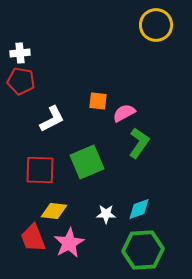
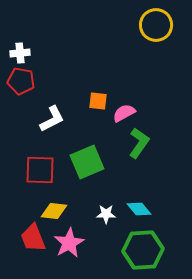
cyan diamond: rotated 70 degrees clockwise
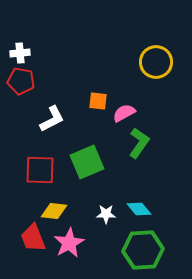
yellow circle: moved 37 px down
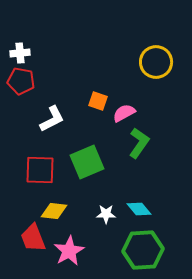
orange square: rotated 12 degrees clockwise
pink star: moved 8 px down
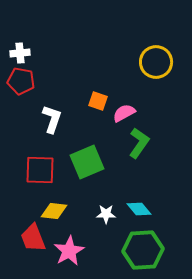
white L-shape: rotated 44 degrees counterclockwise
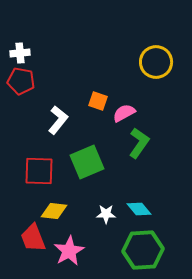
white L-shape: moved 6 px right, 1 px down; rotated 20 degrees clockwise
red square: moved 1 px left, 1 px down
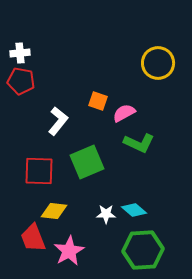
yellow circle: moved 2 px right, 1 px down
white L-shape: moved 1 px down
green L-shape: rotated 80 degrees clockwise
cyan diamond: moved 5 px left, 1 px down; rotated 10 degrees counterclockwise
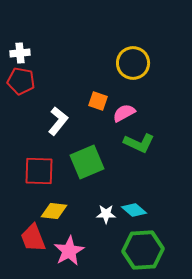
yellow circle: moved 25 px left
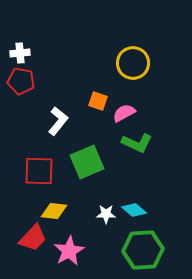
green L-shape: moved 2 px left
red trapezoid: rotated 116 degrees counterclockwise
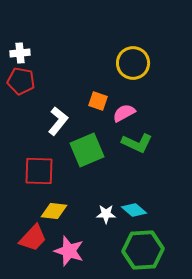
green square: moved 12 px up
pink star: rotated 24 degrees counterclockwise
